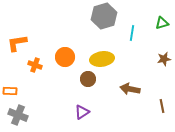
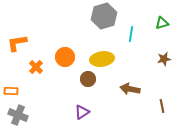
cyan line: moved 1 px left, 1 px down
orange cross: moved 1 px right, 2 px down; rotated 24 degrees clockwise
orange rectangle: moved 1 px right
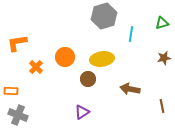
brown star: moved 1 px up
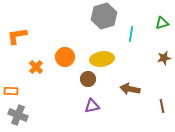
orange L-shape: moved 7 px up
purple triangle: moved 10 px right, 6 px up; rotated 21 degrees clockwise
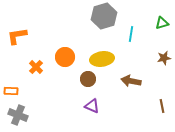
brown arrow: moved 1 px right, 8 px up
purple triangle: rotated 35 degrees clockwise
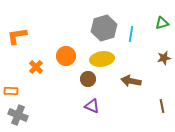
gray hexagon: moved 12 px down
orange circle: moved 1 px right, 1 px up
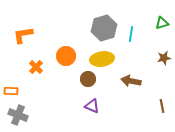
orange L-shape: moved 6 px right, 1 px up
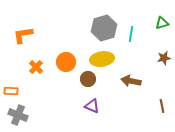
orange circle: moved 6 px down
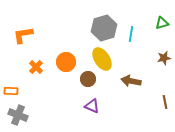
yellow ellipse: rotated 65 degrees clockwise
brown line: moved 3 px right, 4 px up
